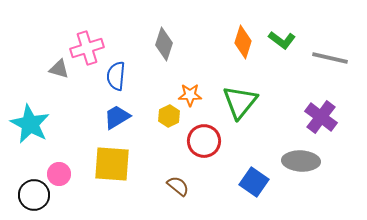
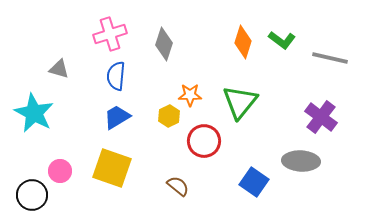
pink cross: moved 23 px right, 14 px up
cyan star: moved 4 px right, 11 px up
yellow square: moved 4 px down; rotated 15 degrees clockwise
pink circle: moved 1 px right, 3 px up
black circle: moved 2 px left
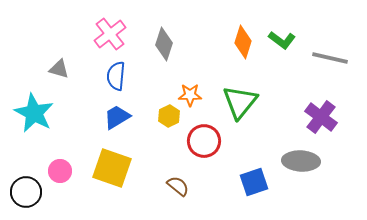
pink cross: rotated 20 degrees counterclockwise
blue square: rotated 36 degrees clockwise
black circle: moved 6 px left, 3 px up
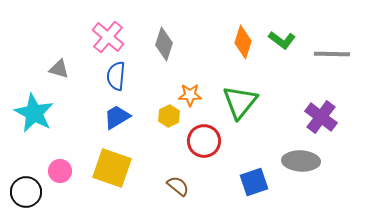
pink cross: moved 2 px left, 3 px down; rotated 12 degrees counterclockwise
gray line: moved 2 px right, 4 px up; rotated 12 degrees counterclockwise
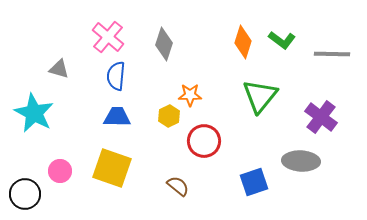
green triangle: moved 20 px right, 6 px up
blue trapezoid: rotated 32 degrees clockwise
black circle: moved 1 px left, 2 px down
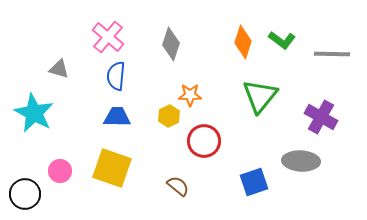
gray diamond: moved 7 px right
purple cross: rotated 8 degrees counterclockwise
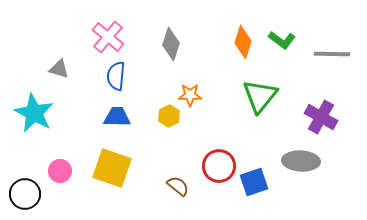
red circle: moved 15 px right, 25 px down
